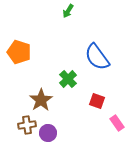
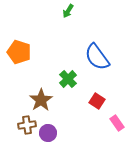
red square: rotated 14 degrees clockwise
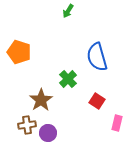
blue semicircle: rotated 20 degrees clockwise
pink rectangle: rotated 49 degrees clockwise
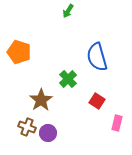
brown cross: moved 2 px down; rotated 30 degrees clockwise
